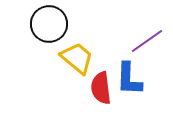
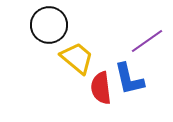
black circle: moved 1 px down
blue L-shape: rotated 15 degrees counterclockwise
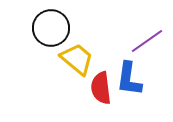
black circle: moved 2 px right, 3 px down
yellow trapezoid: moved 1 px down
blue L-shape: rotated 21 degrees clockwise
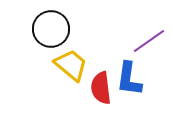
black circle: moved 1 px down
purple line: moved 2 px right
yellow trapezoid: moved 6 px left, 6 px down
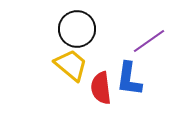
black circle: moved 26 px right
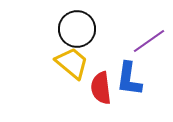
yellow trapezoid: moved 1 px right, 2 px up
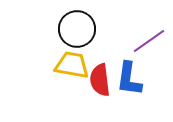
yellow trapezoid: moved 2 px down; rotated 30 degrees counterclockwise
red semicircle: moved 1 px left, 8 px up
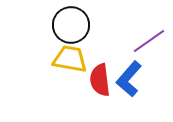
black circle: moved 6 px left, 4 px up
yellow trapezoid: moved 2 px left, 6 px up
blue L-shape: rotated 33 degrees clockwise
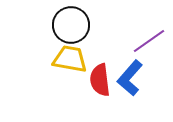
blue L-shape: moved 1 px right, 1 px up
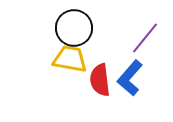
black circle: moved 3 px right, 3 px down
purple line: moved 4 px left, 3 px up; rotated 16 degrees counterclockwise
